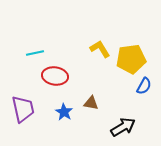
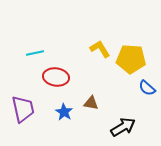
yellow pentagon: rotated 12 degrees clockwise
red ellipse: moved 1 px right, 1 px down
blue semicircle: moved 3 px right, 2 px down; rotated 102 degrees clockwise
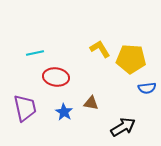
blue semicircle: rotated 48 degrees counterclockwise
purple trapezoid: moved 2 px right, 1 px up
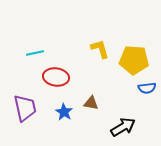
yellow L-shape: rotated 15 degrees clockwise
yellow pentagon: moved 3 px right, 1 px down
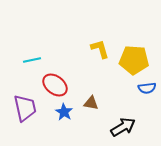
cyan line: moved 3 px left, 7 px down
red ellipse: moved 1 px left, 8 px down; rotated 30 degrees clockwise
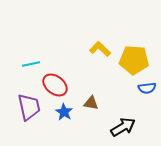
yellow L-shape: rotated 30 degrees counterclockwise
cyan line: moved 1 px left, 4 px down
purple trapezoid: moved 4 px right, 1 px up
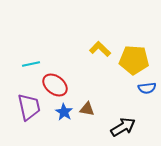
brown triangle: moved 4 px left, 6 px down
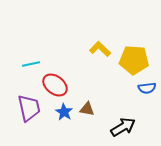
purple trapezoid: moved 1 px down
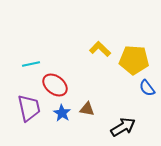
blue semicircle: rotated 60 degrees clockwise
blue star: moved 2 px left, 1 px down
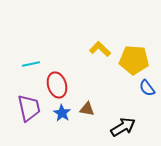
red ellipse: moved 2 px right; rotated 35 degrees clockwise
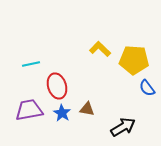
red ellipse: moved 1 px down
purple trapezoid: moved 2 px down; rotated 88 degrees counterclockwise
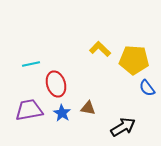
red ellipse: moved 1 px left, 2 px up
brown triangle: moved 1 px right, 1 px up
